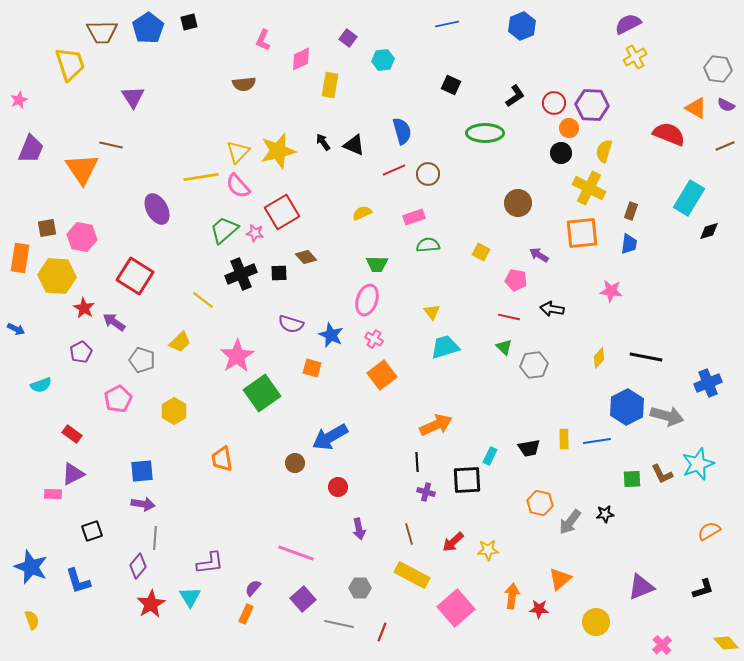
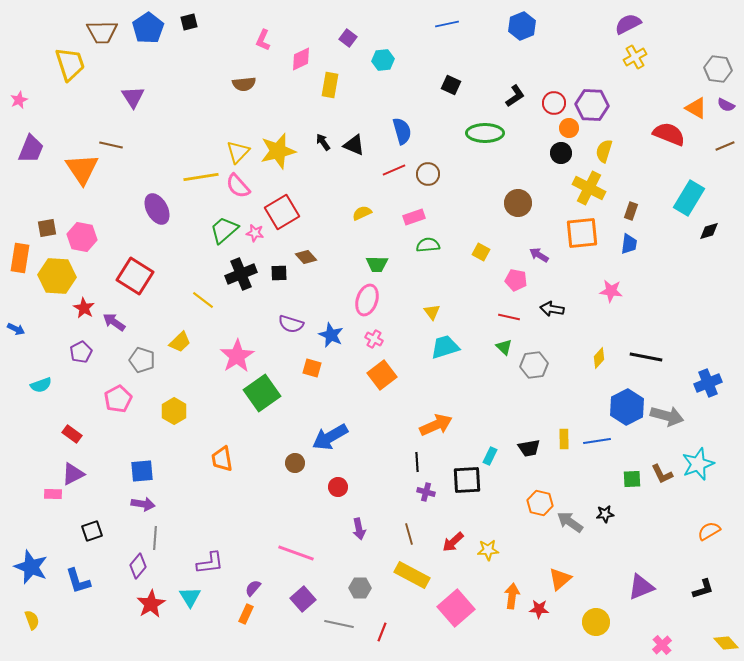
gray arrow at (570, 522): rotated 88 degrees clockwise
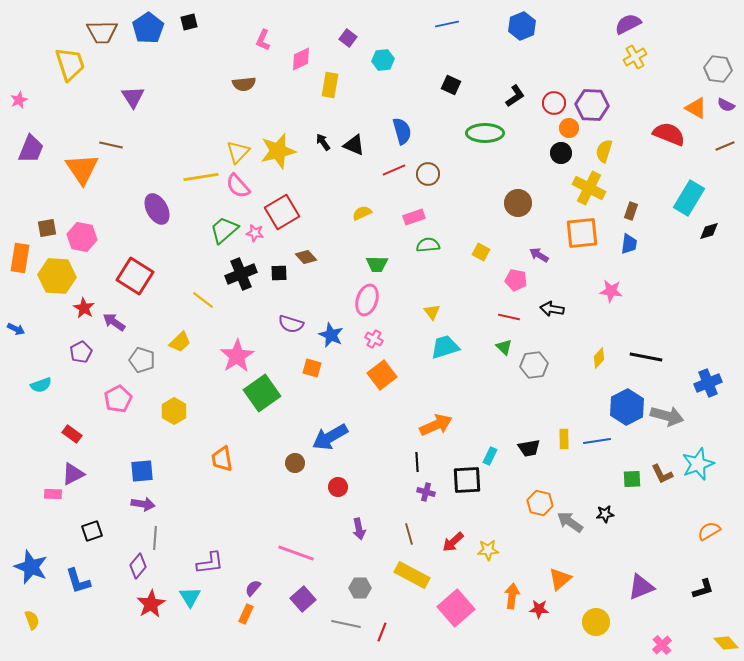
gray line at (339, 624): moved 7 px right
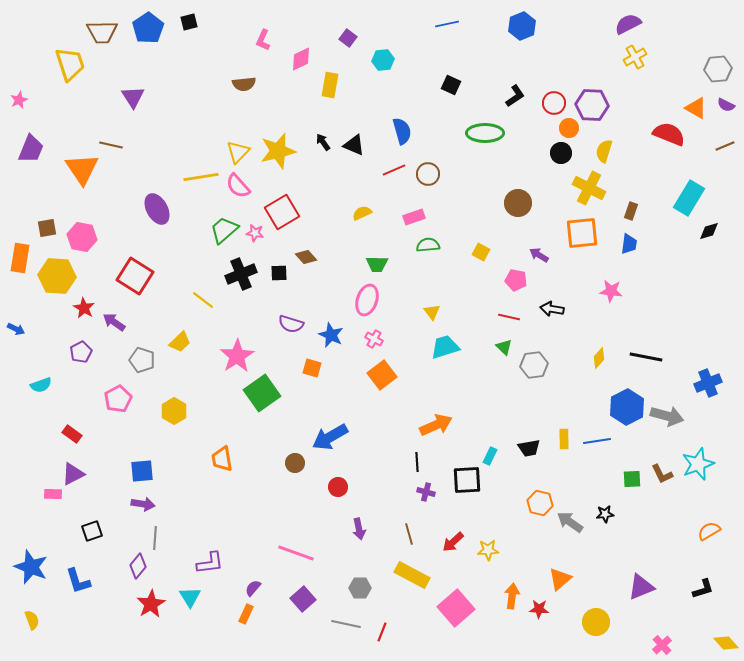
gray hexagon at (718, 69): rotated 12 degrees counterclockwise
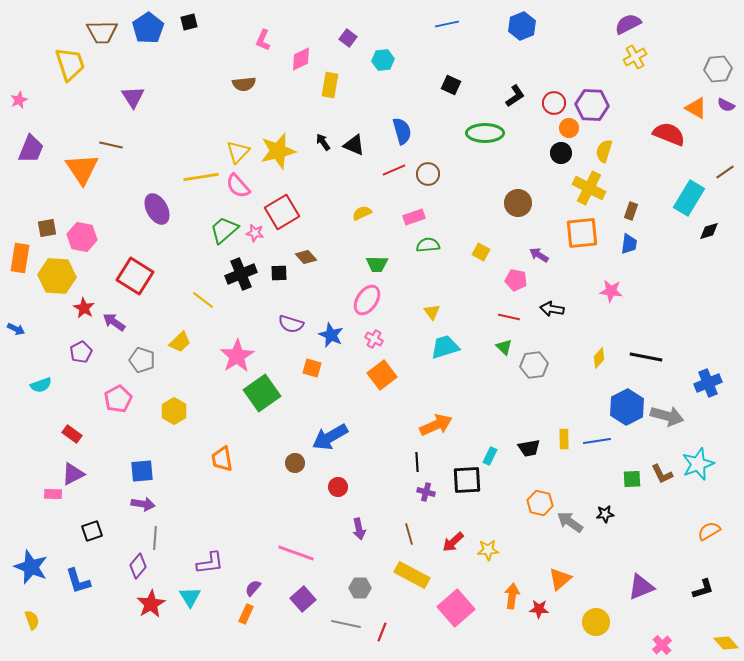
brown line at (725, 146): moved 26 px down; rotated 12 degrees counterclockwise
pink ellipse at (367, 300): rotated 16 degrees clockwise
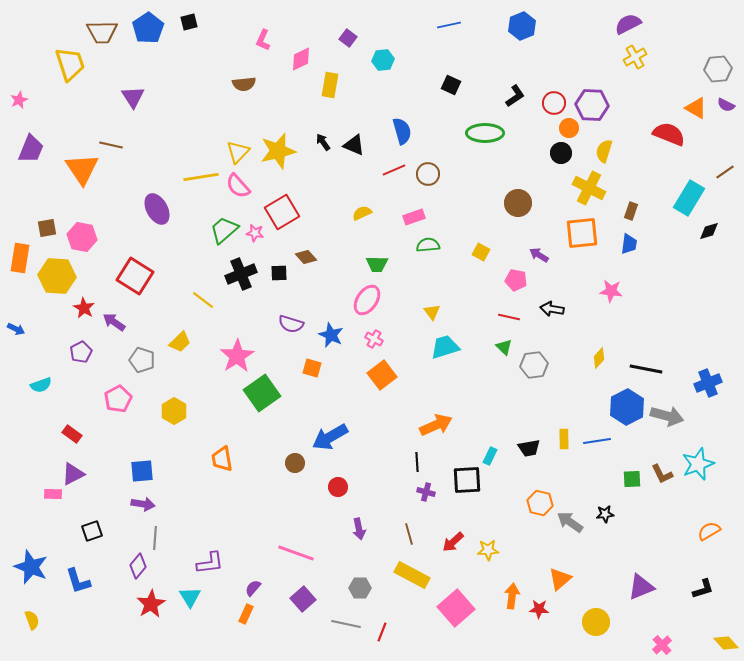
blue line at (447, 24): moved 2 px right, 1 px down
black line at (646, 357): moved 12 px down
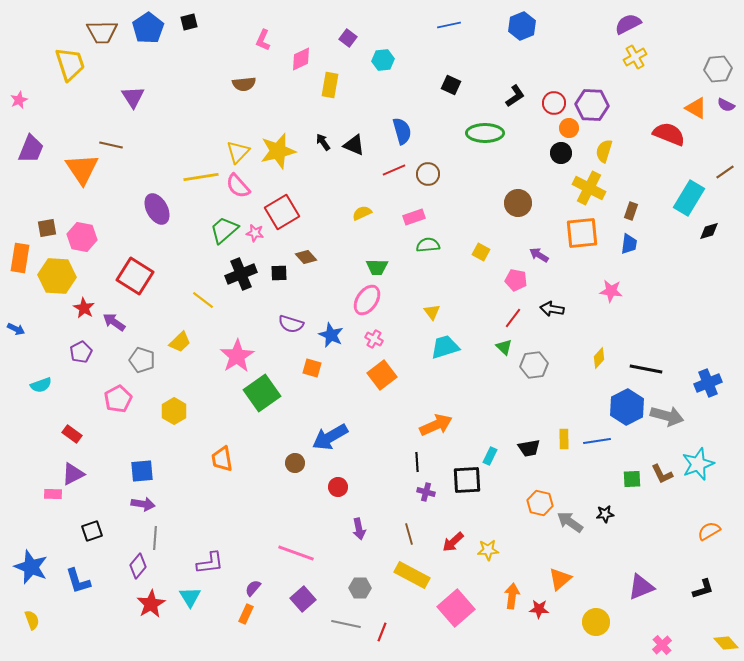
green trapezoid at (377, 264): moved 3 px down
red line at (509, 317): moved 4 px right, 1 px down; rotated 65 degrees counterclockwise
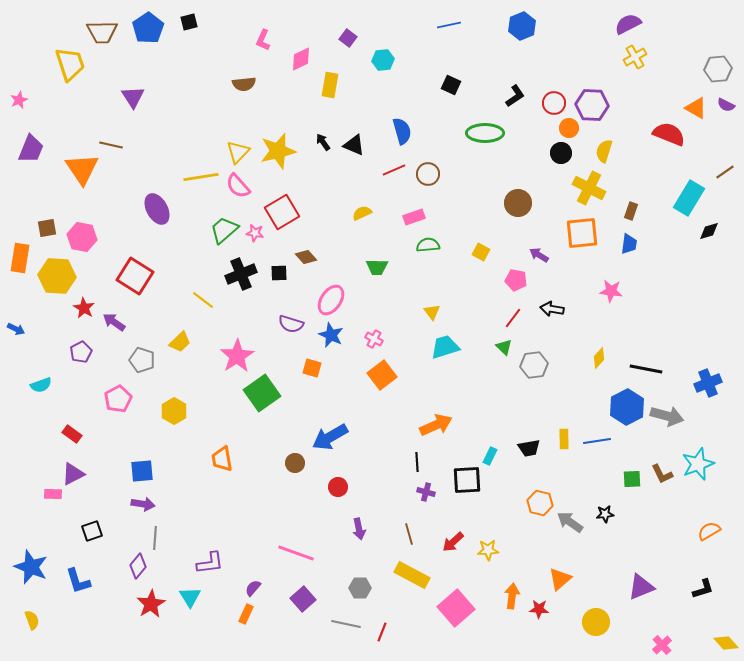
pink ellipse at (367, 300): moved 36 px left
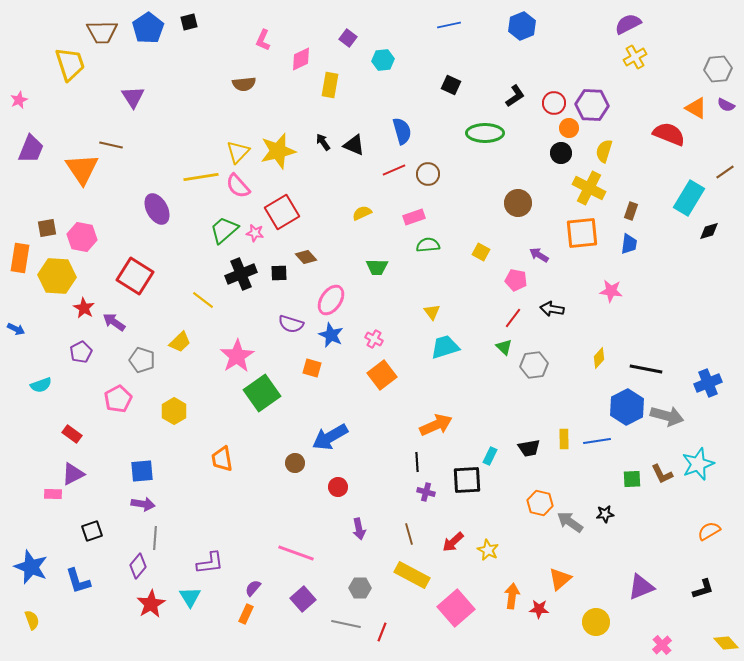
yellow star at (488, 550): rotated 30 degrees clockwise
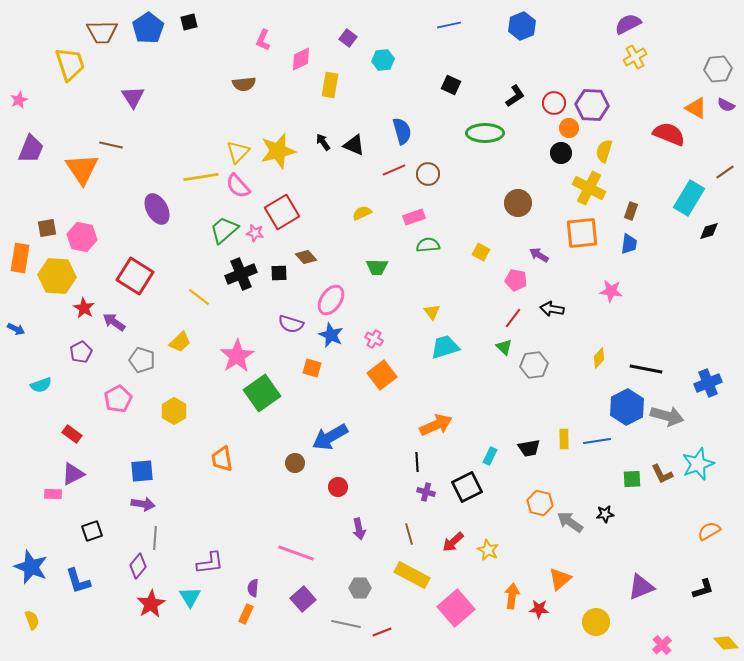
yellow line at (203, 300): moved 4 px left, 3 px up
black square at (467, 480): moved 7 px down; rotated 24 degrees counterclockwise
purple semicircle at (253, 588): rotated 36 degrees counterclockwise
red line at (382, 632): rotated 48 degrees clockwise
